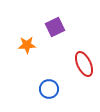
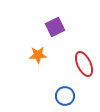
orange star: moved 11 px right, 10 px down
blue circle: moved 16 px right, 7 px down
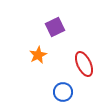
orange star: rotated 24 degrees counterclockwise
blue circle: moved 2 px left, 4 px up
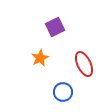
orange star: moved 2 px right, 3 px down
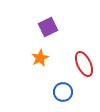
purple square: moved 7 px left
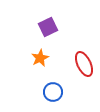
blue circle: moved 10 px left
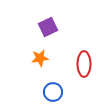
orange star: rotated 18 degrees clockwise
red ellipse: rotated 25 degrees clockwise
